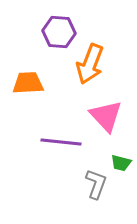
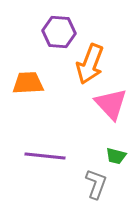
pink triangle: moved 5 px right, 12 px up
purple line: moved 16 px left, 14 px down
green trapezoid: moved 5 px left, 7 px up
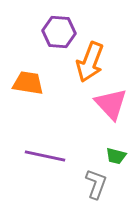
orange arrow: moved 2 px up
orange trapezoid: rotated 12 degrees clockwise
purple line: rotated 6 degrees clockwise
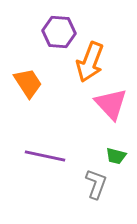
orange trapezoid: rotated 48 degrees clockwise
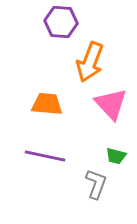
purple hexagon: moved 2 px right, 10 px up
orange trapezoid: moved 19 px right, 21 px down; rotated 52 degrees counterclockwise
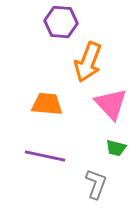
orange arrow: moved 2 px left
green trapezoid: moved 8 px up
